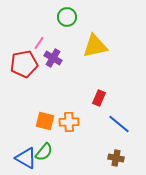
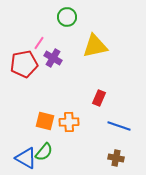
blue line: moved 2 px down; rotated 20 degrees counterclockwise
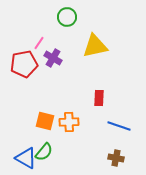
red rectangle: rotated 21 degrees counterclockwise
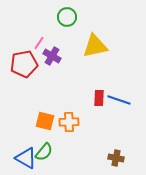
purple cross: moved 1 px left, 2 px up
blue line: moved 26 px up
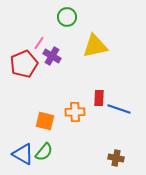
red pentagon: rotated 12 degrees counterclockwise
blue line: moved 9 px down
orange cross: moved 6 px right, 10 px up
blue triangle: moved 3 px left, 4 px up
